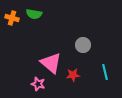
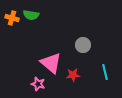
green semicircle: moved 3 px left, 1 px down
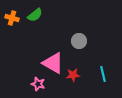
green semicircle: moved 4 px right; rotated 49 degrees counterclockwise
gray circle: moved 4 px left, 4 px up
pink triangle: moved 2 px right; rotated 10 degrees counterclockwise
cyan line: moved 2 px left, 2 px down
